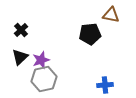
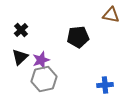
black pentagon: moved 12 px left, 3 px down
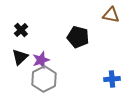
black pentagon: rotated 20 degrees clockwise
gray hexagon: rotated 15 degrees counterclockwise
blue cross: moved 7 px right, 6 px up
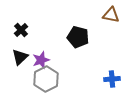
gray hexagon: moved 2 px right
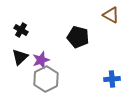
brown triangle: rotated 18 degrees clockwise
black cross: rotated 16 degrees counterclockwise
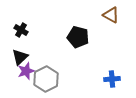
purple star: moved 15 px left, 11 px down
